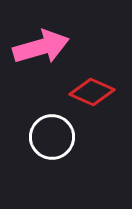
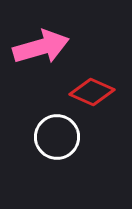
white circle: moved 5 px right
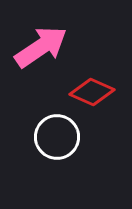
pink arrow: rotated 18 degrees counterclockwise
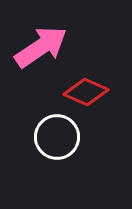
red diamond: moved 6 px left
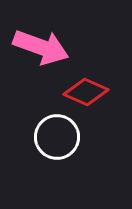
pink arrow: rotated 54 degrees clockwise
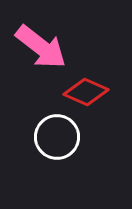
pink arrow: rotated 18 degrees clockwise
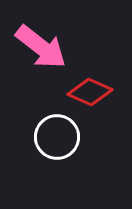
red diamond: moved 4 px right
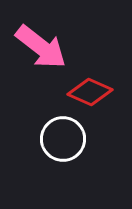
white circle: moved 6 px right, 2 px down
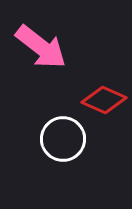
red diamond: moved 14 px right, 8 px down
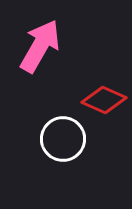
pink arrow: moved 1 px left, 1 px up; rotated 98 degrees counterclockwise
